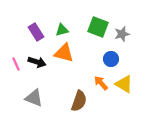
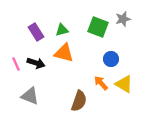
gray star: moved 1 px right, 15 px up
black arrow: moved 1 px left, 1 px down
gray triangle: moved 4 px left, 2 px up
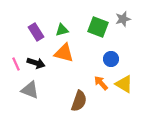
gray triangle: moved 6 px up
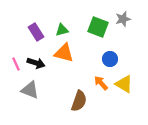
blue circle: moved 1 px left
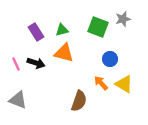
gray triangle: moved 12 px left, 10 px down
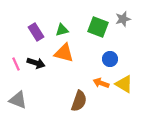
orange arrow: rotated 28 degrees counterclockwise
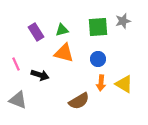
gray star: moved 2 px down
green square: rotated 25 degrees counterclockwise
blue circle: moved 12 px left
black arrow: moved 4 px right, 12 px down
orange arrow: rotated 105 degrees counterclockwise
brown semicircle: rotated 40 degrees clockwise
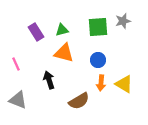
blue circle: moved 1 px down
black arrow: moved 9 px right, 5 px down; rotated 126 degrees counterclockwise
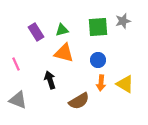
black arrow: moved 1 px right
yellow triangle: moved 1 px right
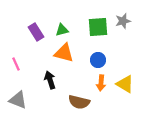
brown semicircle: moved 1 px down; rotated 45 degrees clockwise
